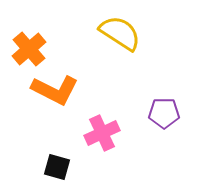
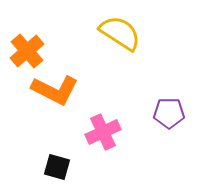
orange cross: moved 2 px left, 2 px down
purple pentagon: moved 5 px right
pink cross: moved 1 px right, 1 px up
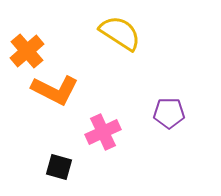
black square: moved 2 px right
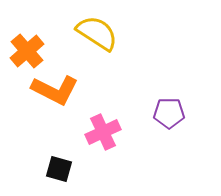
yellow semicircle: moved 23 px left
black square: moved 2 px down
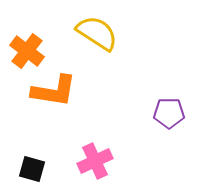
orange cross: rotated 12 degrees counterclockwise
orange L-shape: moved 1 px left, 1 px down; rotated 18 degrees counterclockwise
pink cross: moved 8 px left, 29 px down
black square: moved 27 px left
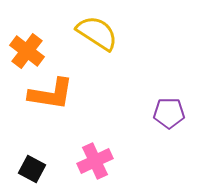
orange L-shape: moved 3 px left, 3 px down
black square: rotated 12 degrees clockwise
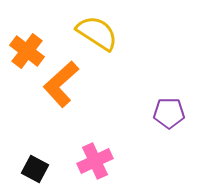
orange L-shape: moved 10 px right, 10 px up; rotated 129 degrees clockwise
black square: moved 3 px right
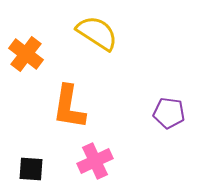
orange cross: moved 1 px left, 3 px down
orange L-shape: moved 8 px right, 23 px down; rotated 39 degrees counterclockwise
purple pentagon: rotated 8 degrees clockwise
black square: moved 4 px left; rotated 24 degrees counterclockwise
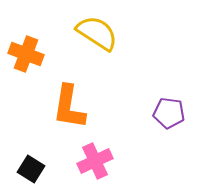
orange cross: rotated 16 degrees counterclockwise
black square: rotated 28 degrees clockwise
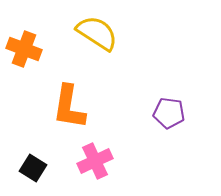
orange cross: moved 2 px left, 5 px up
black square: moved 2 px right, 1 px up
